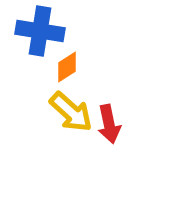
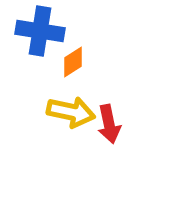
orange diamond: moved 6 px right, 5 px up
yellow arrow: rotated 30 degrees counterclockwise
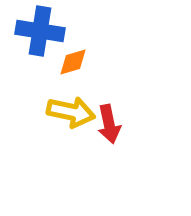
orange diamond: rotated 16 degrees clockwise
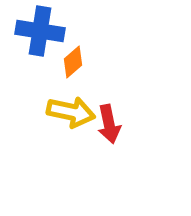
orange diamond: rotated 24 degrees counterclockwise
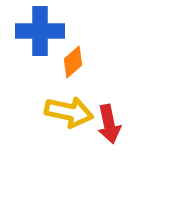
blue cross: rotated 9 degrees counterclockwise
yellow arrow: moved 2 px left
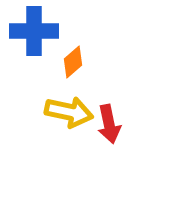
blue cross: moved 6 px left
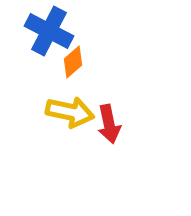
blue cross: moved 15 px right; rotated 27 degrees clockwise
yellow arrow: moved 1 px right
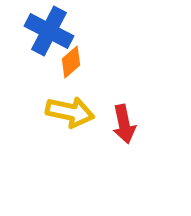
orange diamond: moved 2 px left
red arrow: moved 15 px right
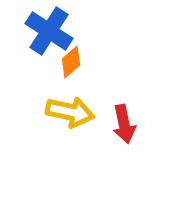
blue cross: rotated 6 degrees clockwise
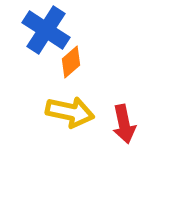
blue cross: moved 3 px left, 1 px up
